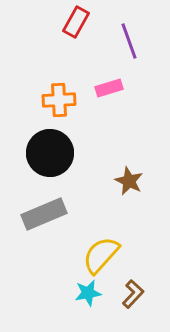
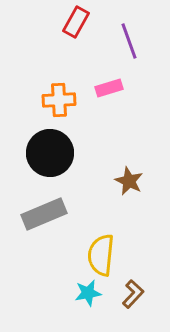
yellow semicircle: rotated 36 degrees counterclockwise
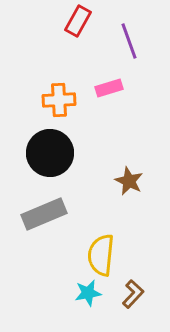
red rectangle: moved 2 px right, 1 px up
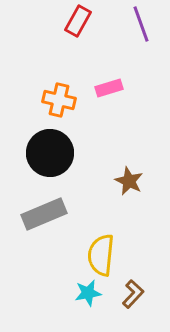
purple line: moved 12 px right, 17 px up
orange cross: rotated 16 degrees clockwise
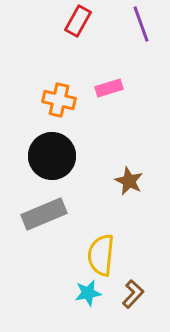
black circle: moved 2 px right, 3 px down
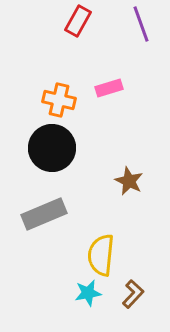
black circle: moved 8 px up
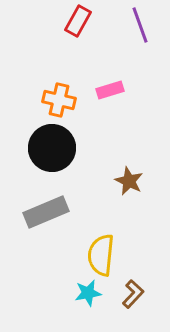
purple line: moved 1 px left, 1 px down
pink rectangle: moved 1 px right, 2 px down
gray rectangle: moved 2 px right, 2 px up
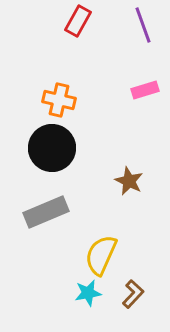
purple line: moved 3 px right
pink rectangle: moved 35 px right
yellow semicircle: rotated 18 degrees clockwise
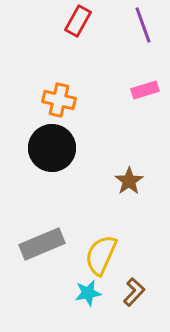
brown star: rotated 12 degrees clockwise
gray rectangle: moved 4 px left, 32 px down
brown L-shape: moved 1 px right, 2 px up
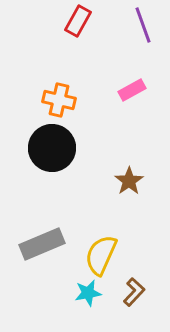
pink rectangle: moved 13 px left; rotated 12 degrees counterclockwise
